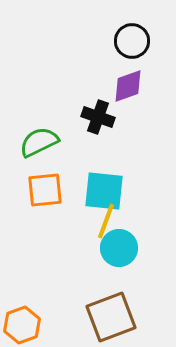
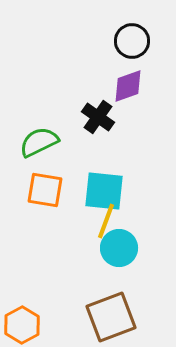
black cross: rotated 16 degrees clockwise
orange square: rotated 15 degrees clockwise
orange hexagon: rotated 9 degrees counterclockwise
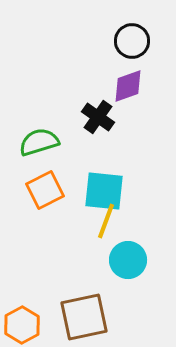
green semicircle: rotated 9 degrees clockwise
orange square: rotated 36 degrees counterclockwise
cyan circle: moved 9 px right, 12 px down
brown square: moved 27 px left; rotated 9 degrees clockwise
